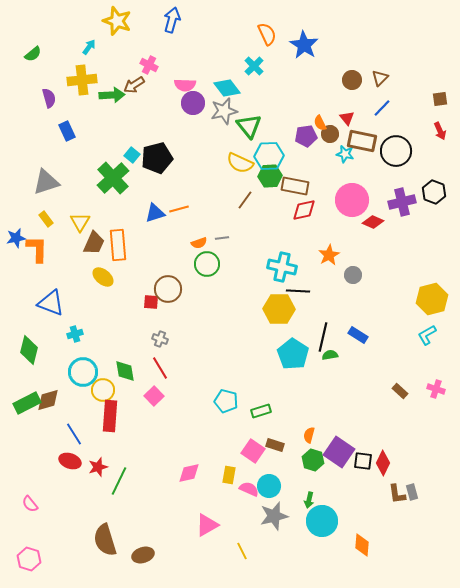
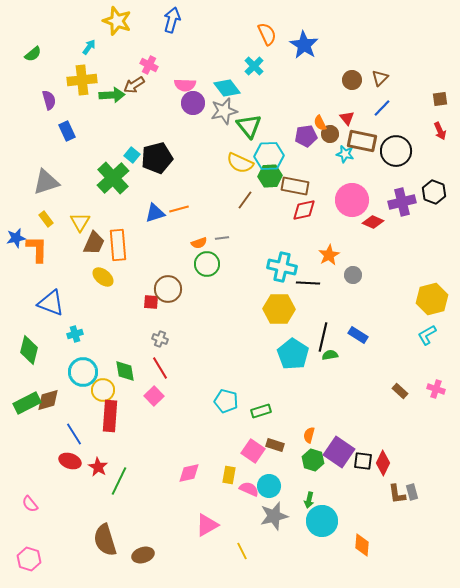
purple semicircle at (49, 98): moved 2 px down
black line at (298, 291): moved 10 px right, 8 px up
red star at (98, 467): rotated 24 degrees counterclockwise
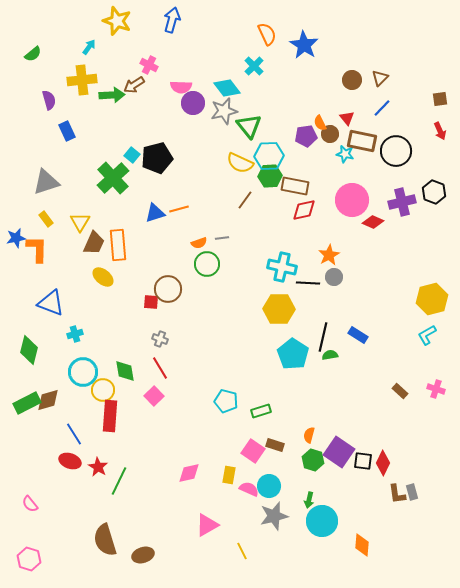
pink semicircle at (185, 85): moved 4 px left, 2 px down
gray circle at (353, 275): moved 19 px left, 2 px down
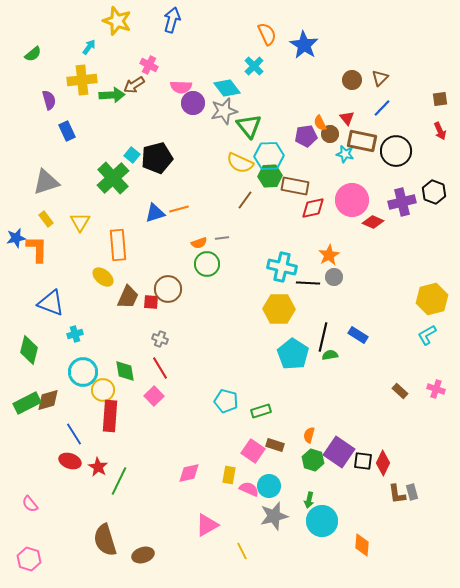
red diamond at (304, 210): moved 9 px right, 2 px up
brown trapezoid at (94, 243): moved 34 px right, 54 px down
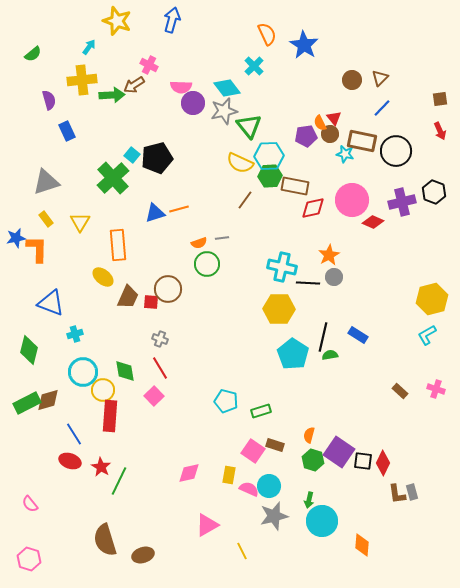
red triangle at (347, 118): moved 13 px left
red star at (98, 467): moved 3 px right
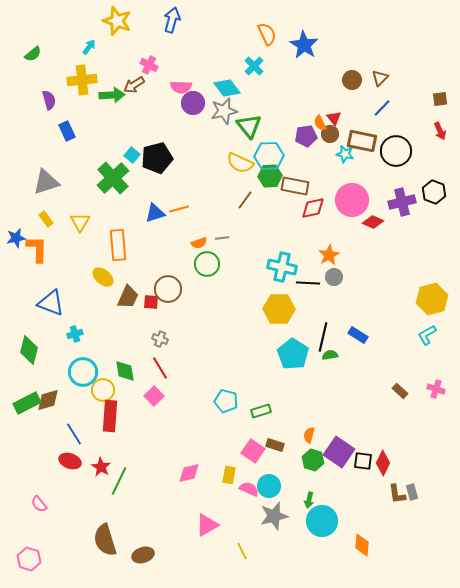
pink semicircle at (30, 504): moved 9 px right
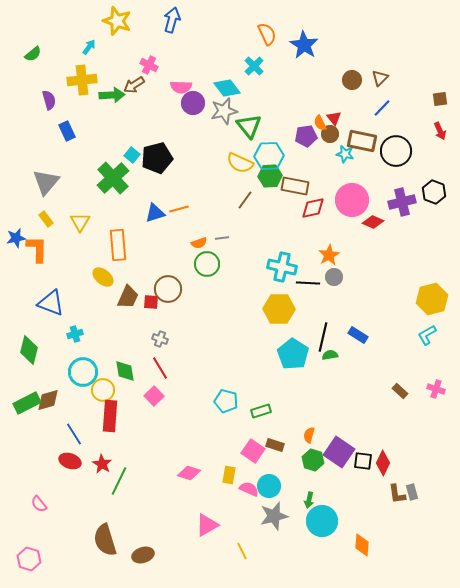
gray triangle at (46, 182): rotated 32 degrees counterclockwise
red star at (101, 467): moved 1 px right, 3 px up
pink diamond at (189, 473): rotated 30 degrees clockwise
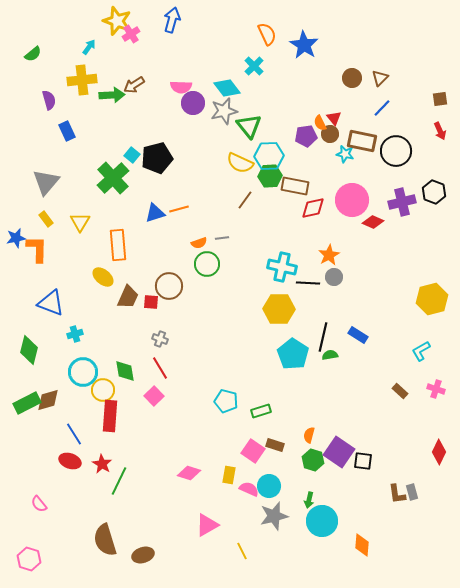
pink cross at (149, 65): moved 18 px left, 31 px up; rotated 30 degrees clockwise
brown circle at (352, 80): moved 2 px up
brown circle at (168, 289): moved 1 px right, 3 px up
cyan L-shape at (427, 335): moved 6 px left, 16 px down
red diamond at (383, 463): moved 56 px right, 11 px up
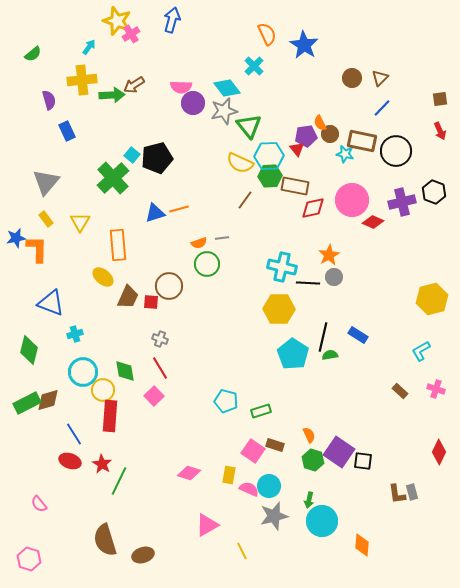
red triangle at (334, 118): moved 37 px left, 31 px down
orange semicircle at (309, 435): rotated 140 degrees clockwise
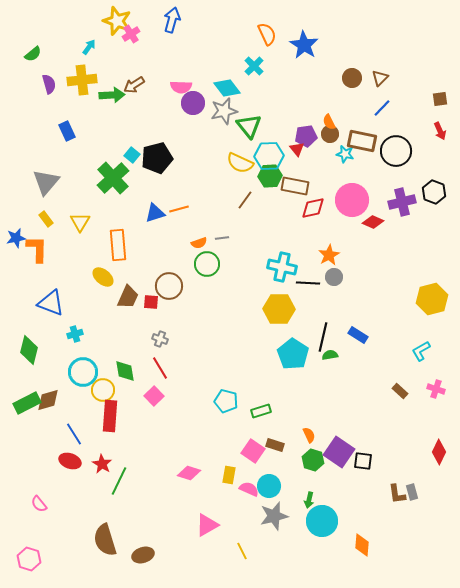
purple semicircle at (49, 100): moved 16 px up
orange semicircle at (320, 123): moved 9 px right, 1 px up
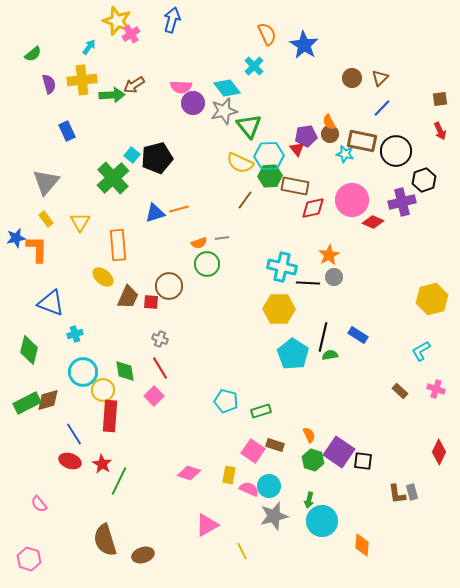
black hexagon at (434, 192): moved 10 px left, 12 px up; rotated 20 degrees clockwise
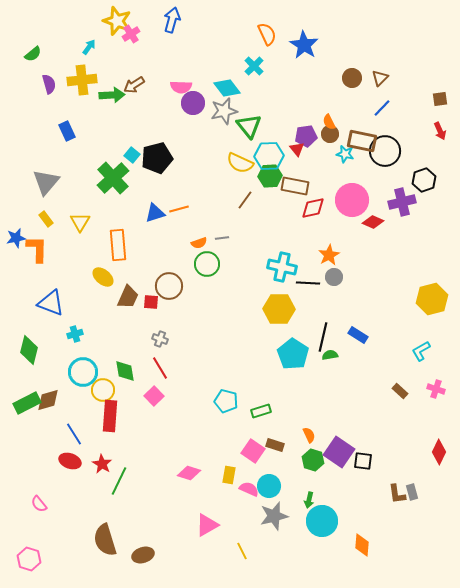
black circle at (396, 151): moved 11 px left
